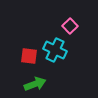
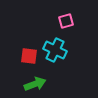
pink square: moved 4 px left, 5 px up; rotated 28 degrees clockwise
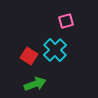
cyan cross: rotated 20 degrees clockwise
red square: rotated 24 degrees clockwise
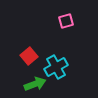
cyan cross: moved 1 px right, 17 px down; rotated 15 degrees clockwise
red square: rotated 18 degrees clockwise
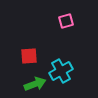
red square: rotated 36 degrees clockwise
cyan cross: moved 5 px right, 4 px down
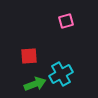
cyan cross: moved 3 px down
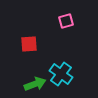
red square: moved 12 px up
cyan cross: rotated 25 degrees counterclockwise
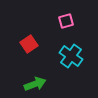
red square: rotated 30 degrees counterclockwise
cyan cross: moved 10 px right, 18 px up
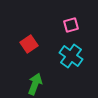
pink square: moved 5 px right, 4 px down
green arrow: rotated 50 degrees counterclockwise
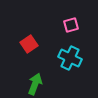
cyan cross: moved 1 px left, 2 px down; rotated 10 degrees counterclockwise
